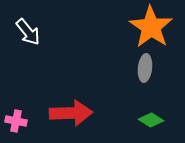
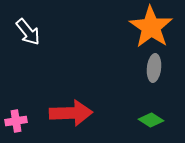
gray ellipse: moved 9 px right
pink cross: rotated 20 degrees counterclockwise
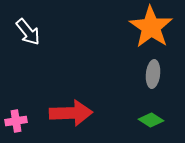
gray ellipse: moved 1 px left, 6 px down
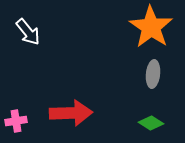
green diamond: moved 3 px down
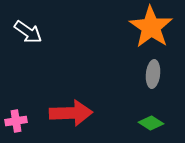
white arrow: rotated 16 degrees counterclockwise
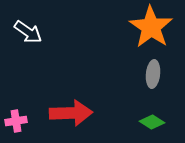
green diamond: moved 1 px right, 1 px up
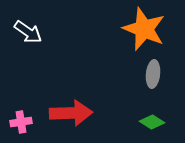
orange star: moved 7 px left, 2 px down; rotated 12 degrees counterclockwise
pink cross: moved 5 px right, 1 px down
